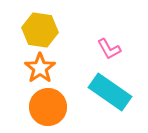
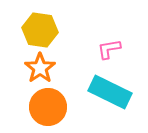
pink L-shape: rotated 110 degrees clockwise
cyan rectangle: rotated 9 degrees counterclockwise
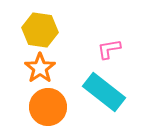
cyan rectangle: moved 6 px left; rotated 12 degrees clockwise
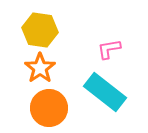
cyan rectangle: moved 1 px right
orange circle: moved 1 px right, 1 px down
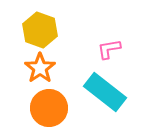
yellow hexagon: rotated 12 degrees clockwise
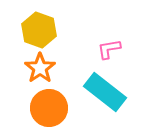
yellow hexagon: moved 1 px left
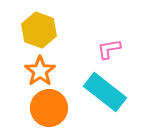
orange star: moved 3 px down
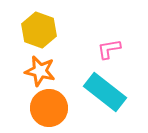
orange star: rotated 24 degrees counterclockwise
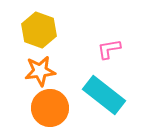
orange star: rotated 20 degrees counterclockwise
cyan rectangle: moved 1 px left, 3 px down
orange circle: moved 1 px right
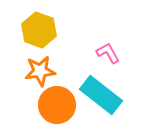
pink L-shape: moved 1 px left, 4 px down; rotated 70 degrees clockwise
cyan rectangle: moved 3 px left
orange circle: moved 7 px right, 3 px up
